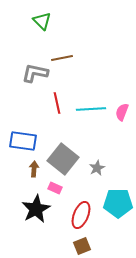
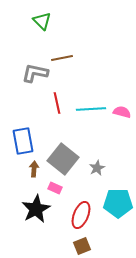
pink semicircle: rotated 84 degrees clockwise
blue rectangle: rotated 72 degrees clockwise
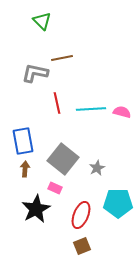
brown arrow: moved 9 px left
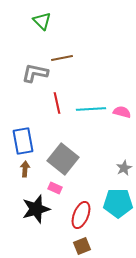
gray star: moved 27 px right
black star: rotated 12 degrees clockwise
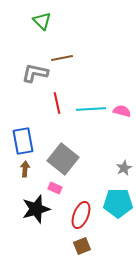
pink semicircle: moved 1 px up
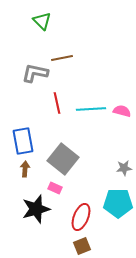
gray star: rotated 21 degrees clockwise
red ellipse: moved 2 px down
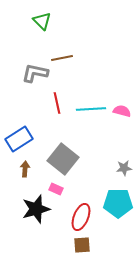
blue rectangle: moved 4 px left, 2 px up; rotated 68 degrees clockwise
pink rectangle: moved 1 px right, 1 px down
brown square: moved 1 px up; rotated 18 degrees clockwise
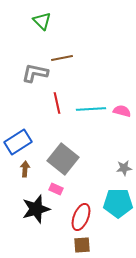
blue rectangle: moved 1 px left, 3 px down
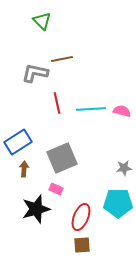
brown line: moved 1 px down
gray square: moved 1 px left, 1 px up; rotated 28 degrees clockwise
brown arrow: moved 1 px left
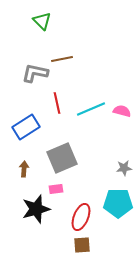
cyan line: rotated 20 degrees counterclockwise
blue rectangle: moved 8 px right, 15 px up
pink rectangle: rotated 32 degrees counterclockwise
